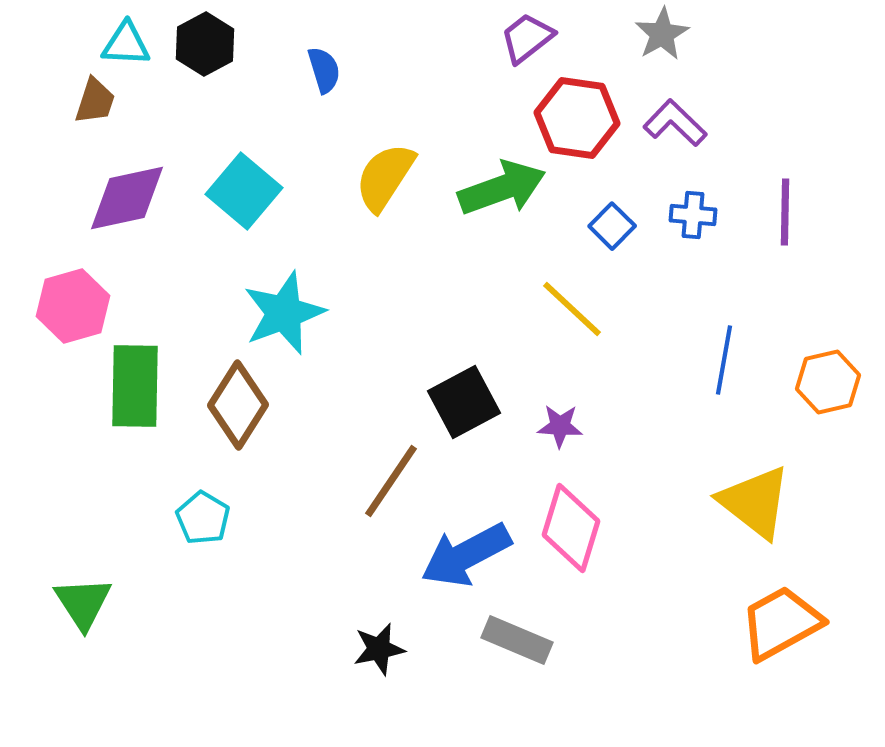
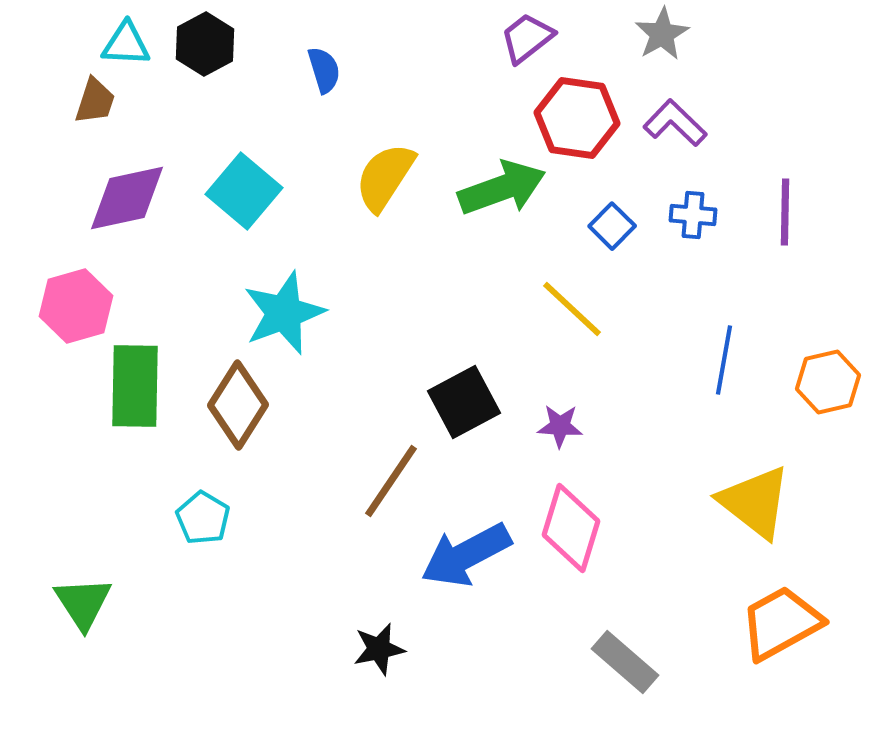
pink hexagon: moved 3 px right
gray rectangle: moved 108 px right, 22 px down; rotated 18 degrees clockwise
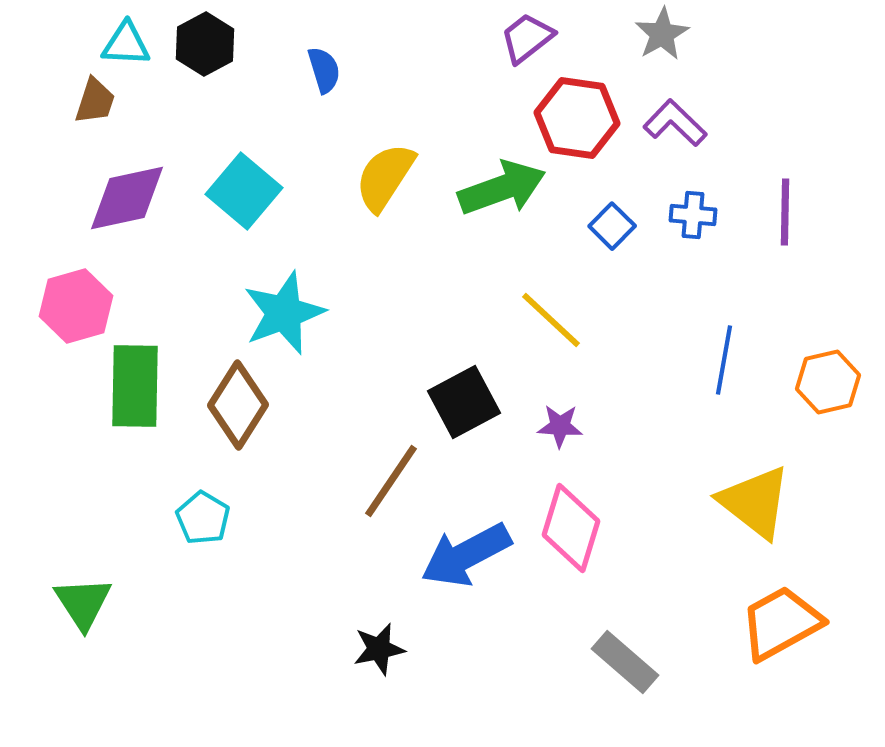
yellow line: moved 21 px left, 11 px down
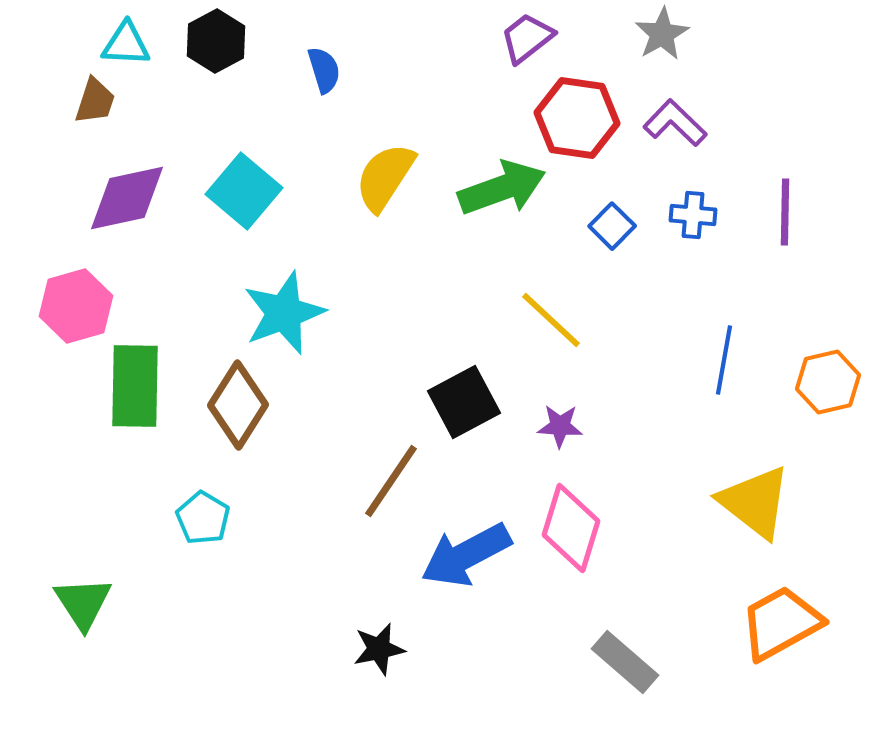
black hexagon: moved 11 px right, 3 px up
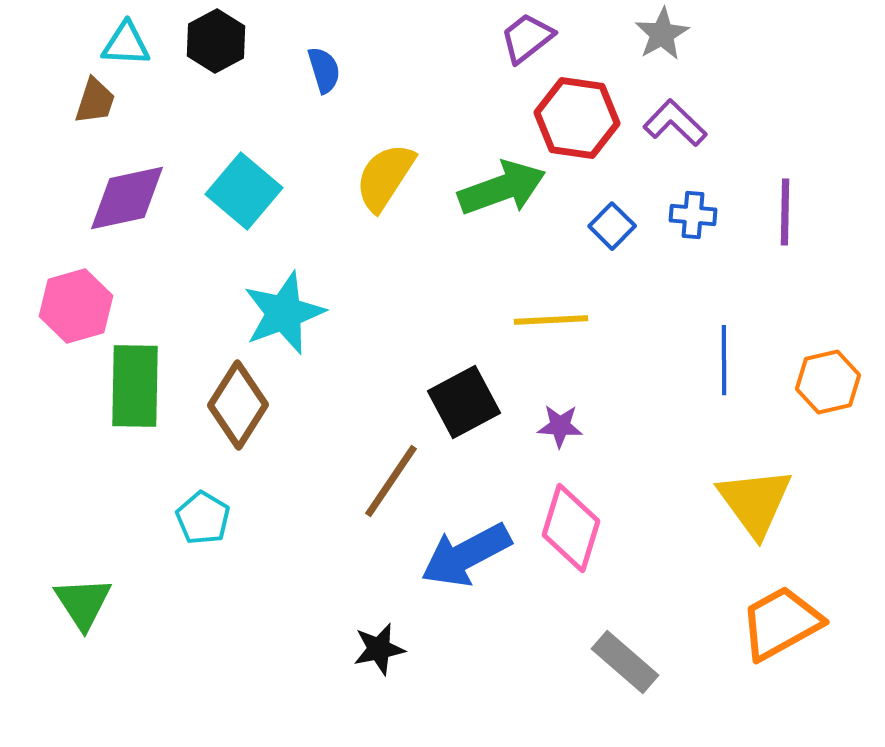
yellow line: rotated 46 degrees counterclockwise
blue line: rotated 10 degrees counterclockwise
yellow triangle: rotated 16 degrees clockwise
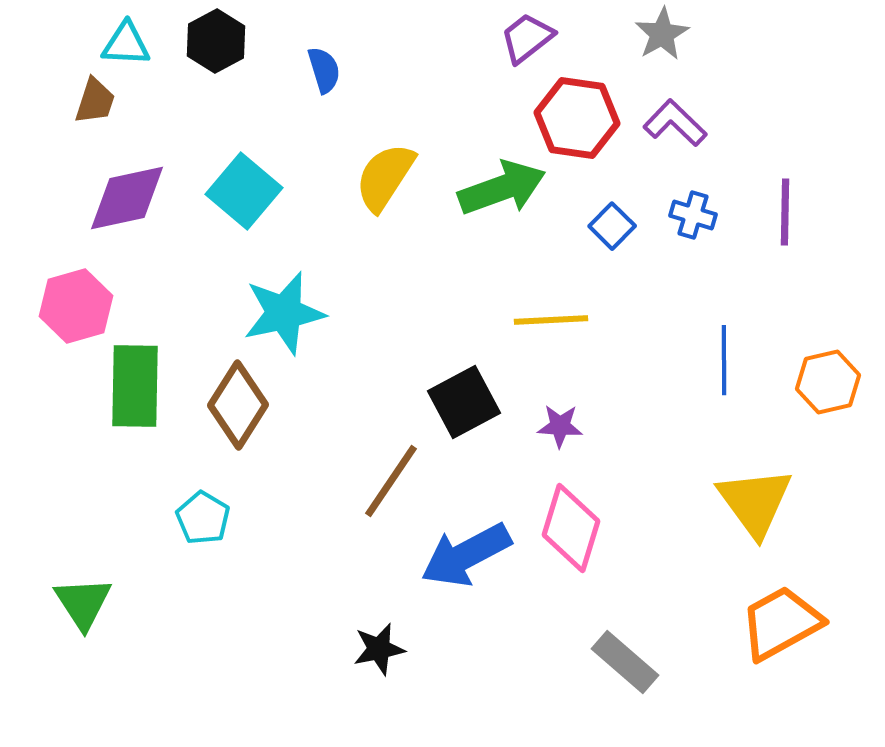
blue cross: rotated 12 degrees clockwise
cyan star: rotated 8 degrees clockwise
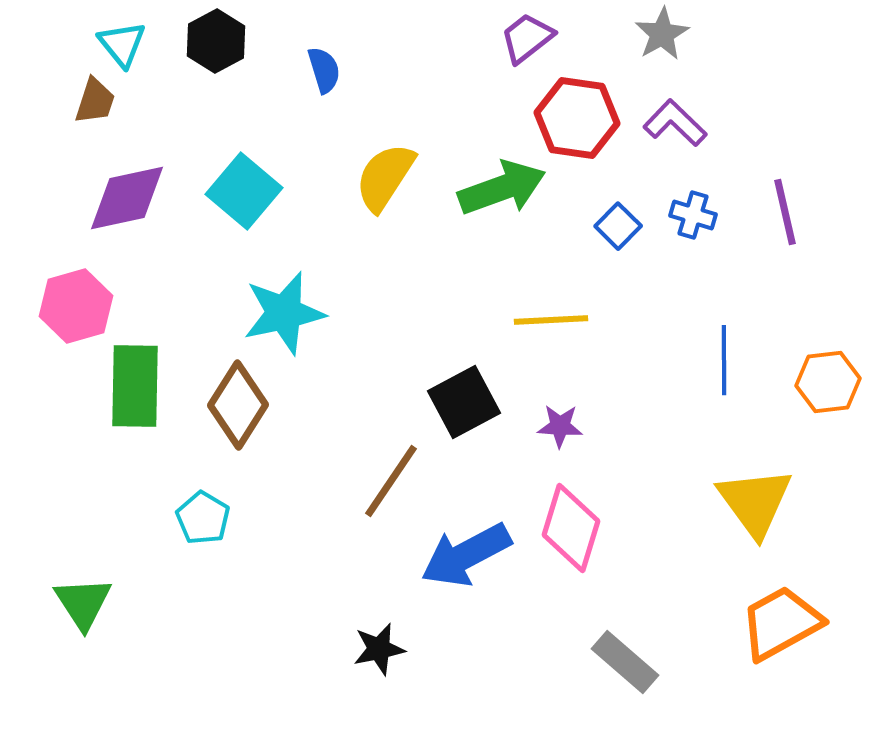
cyan triangle: moved 4 px left; rotated 48 degrees clockwise
purple line: rotated 14 degrees counterclockwise
blue square: moved 6 px right
orange hexagon: rotated 6 degrees clockwise
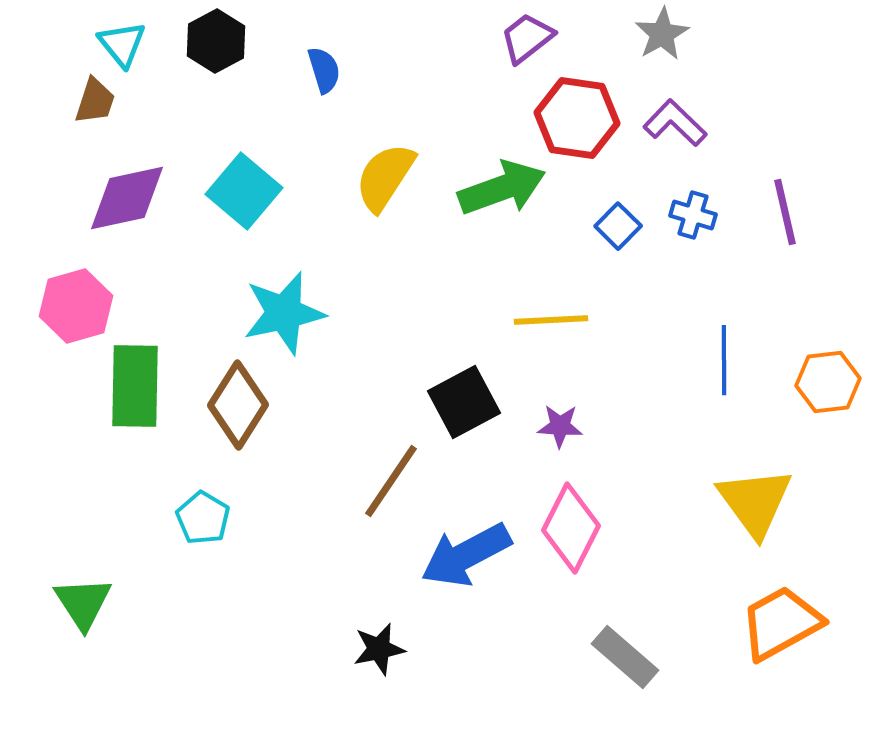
pink diamond: rotated 10 degrees clockwise
gray rectangle: moved 5 px up
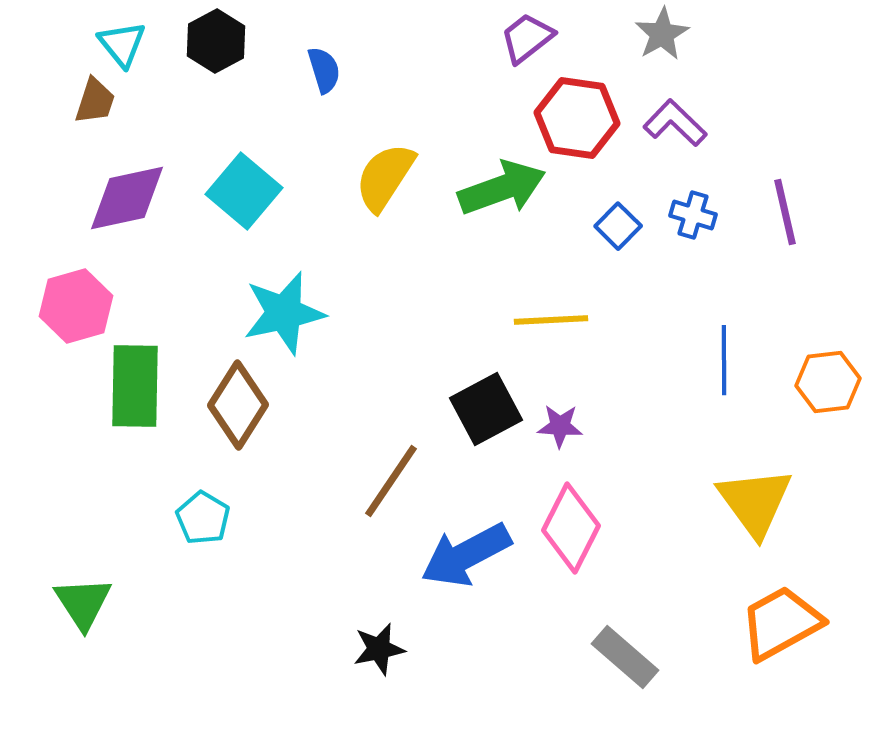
black square: moved 22 px right, 7 px down
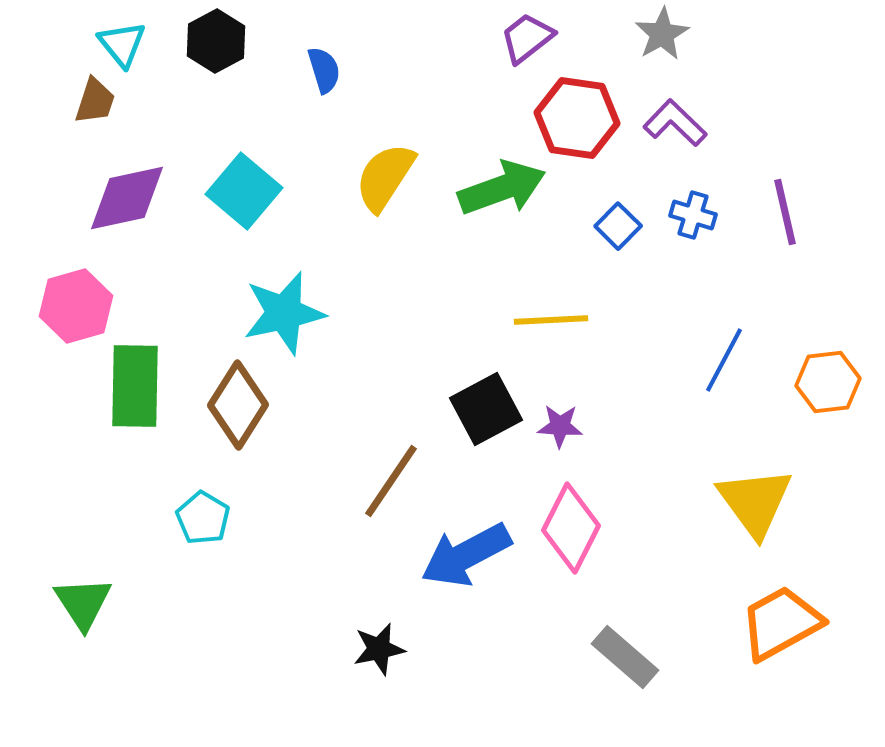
blue line: rotated 28 degrees clockwise
